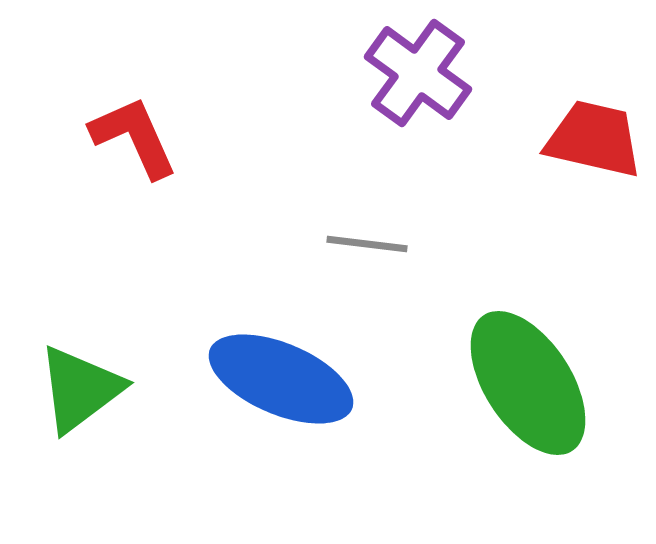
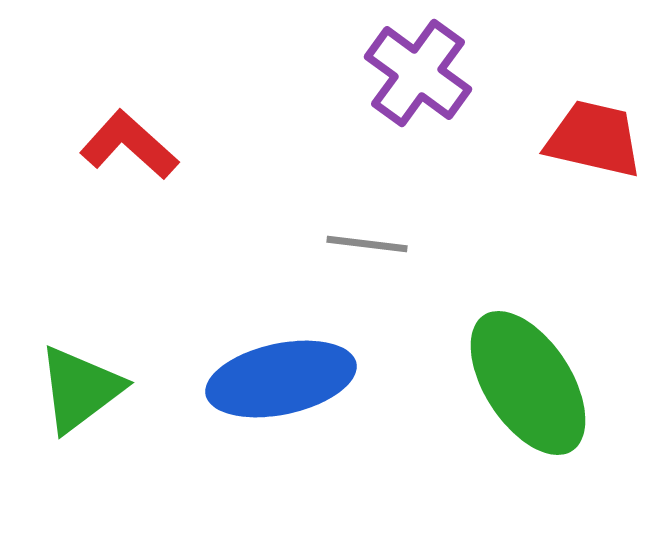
red L-shape: moved 5 px left, 8 px down; rotated 24 degrees counterclockwise
blue ellipse: rotated 35 degrees counterclockwise
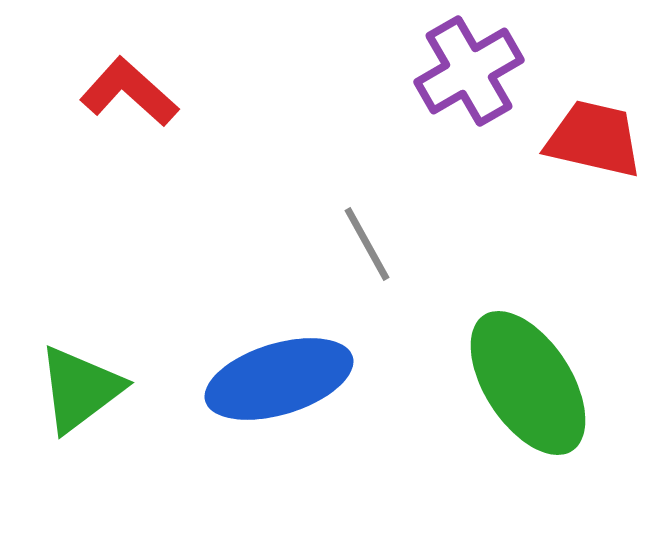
purple cross: moved 51 px right, 2 px up; rotated 24 degrees clockwise
red L-shape: moved 53 px up
gray line: rotated 54 degrees clockwise
blue ellipse: moved 2 px left; rotated 5 degrees counterclockwise
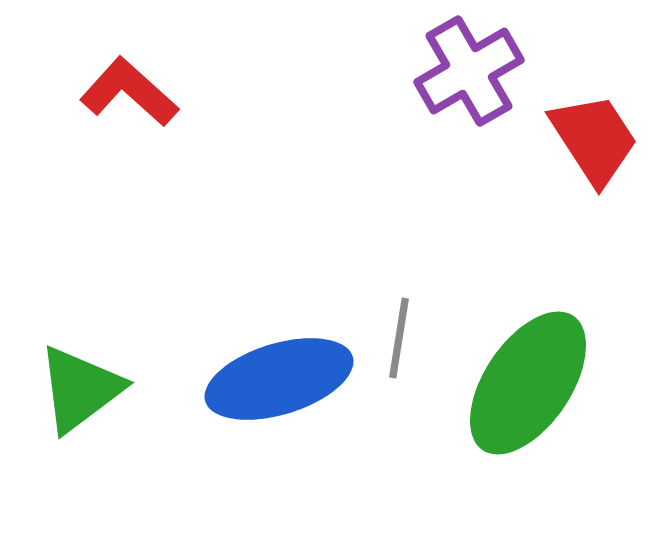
red trapezoid: rotated 44 degrees clockwise
gray line: moved 32 px right, 94 px down; rotated 38 degrees clockwise
green ellipse: rotated 67 degrees clockwise
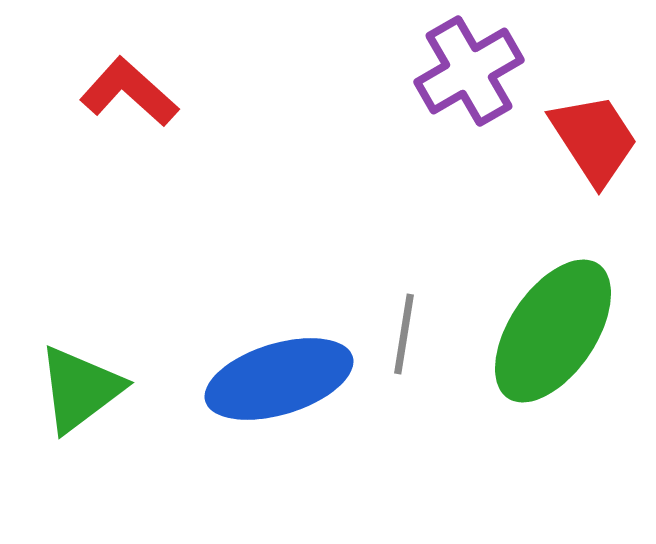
gray line: moved 5 px right, 4 px up
green ellipse: moved 25 px right, 52 px up
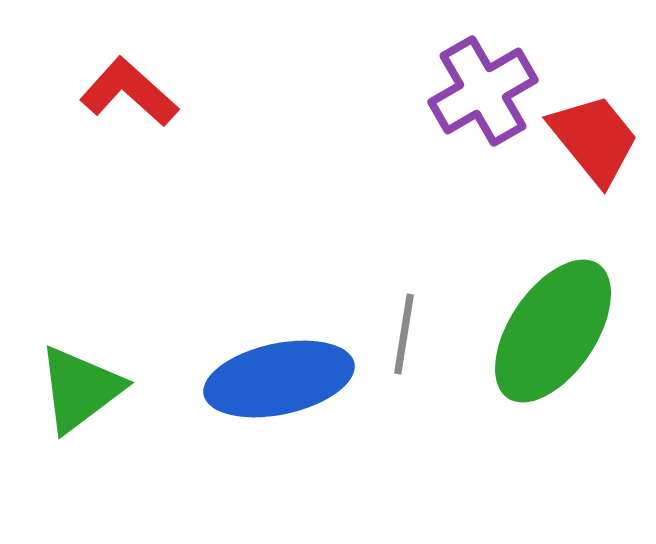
purple cross: moved 14 px right, 20 px down
red trapezoid: rotated 6 degrees counterclockwise
blue ellipse: rotated 5 degrees clockwise
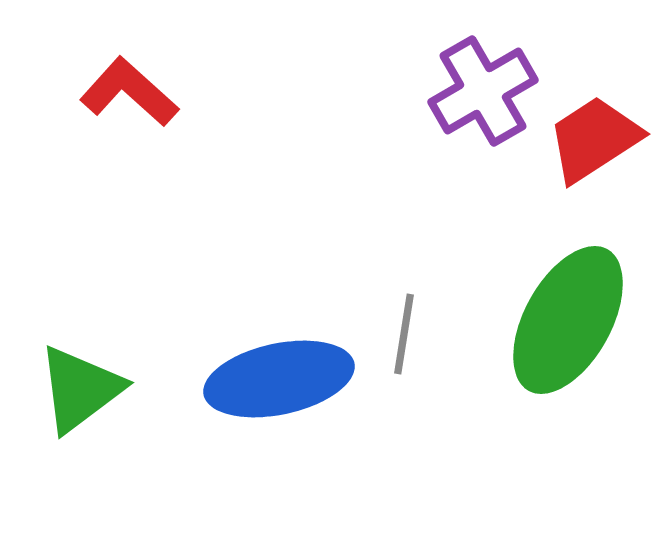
red trapezoid: rotated 84 degrees counterclockwise
green ellipse: moved 15 px right, 11 px up; rotated 5 degrees counterclockwise
